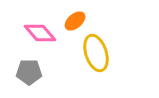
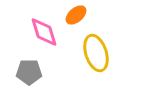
orange ellipse: moved 1 px right, 6 px up
pink diamond: moved 4 px right, 1 px up; rotated 24 degrees clockwise
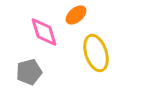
gray pentagon: rotated 15 degrees counterclockwise
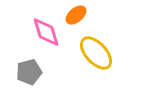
pink diamond: moved 2 px right
yellow ellipse: rotated 24 degrees counterclockwise
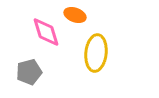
orange ellipse: moved 1 px left; rotated 60 degrees clockwise
yellow ellipse: rotated 48 degrees clockwise
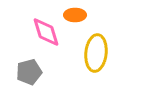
orange ellipse: rotated 20 degrees counterclockwise
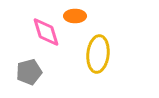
orange ellipse: moved 1 px down
yellow ellipse: moved 2 px right, 1 px down
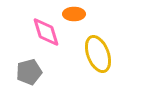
orange ellipse: moved 1 px left, 2 px up
yellow ellipse: rotated 27 degrees counterclockwise
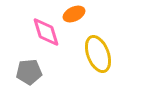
orange ellipse: rotated 25 degrees counterclockwise
gray pentagon: rotated 10 degrees clockwise
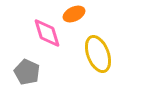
pink diamond: moved 1 px right, 1 px down
gray pentagon: moved 2 px left; rotated 30 degrees clockwise
